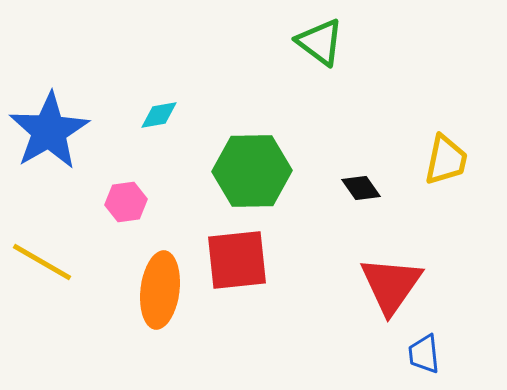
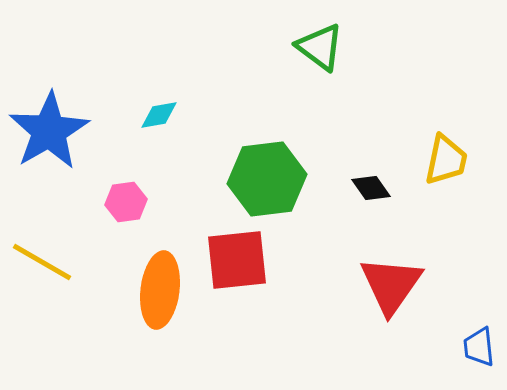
green triangle: moved 5 px down
green hexagon: moved 15 px right, 8 px down; rotated 6 degrees counterclockwise
black diamond: moved 10 px right
blue trapezoid: moved 55 px right, 7 px up
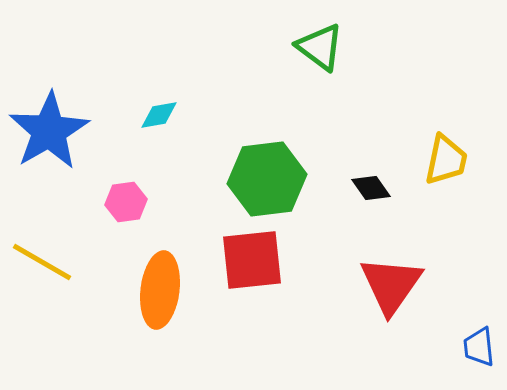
red square: moved 15 px right
